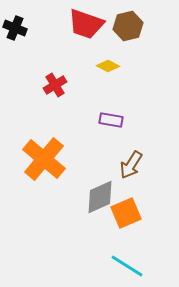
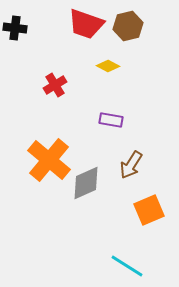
black cross: rotated 15 degrees counterclockwise
orange cross: moved 5 px right, 1 px down
gray diamond: moved 14 px left, 14 px up
orange square: moved 23 px right, 3 px up
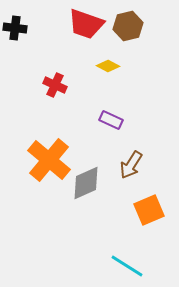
red cross: rotated 35 degrees counterclockwise
purple rectangle: rotated 15 degrees clockwise
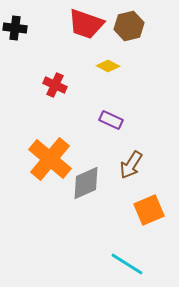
brown hexagon: moved 1 px right
orange cross: moved 1 px right, 1 px up
cyan line: moved 2 px up
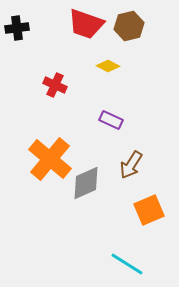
black cross: moved 2 px right; rotated 15 degrees counterclockwise
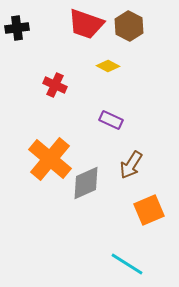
brown hexagon: rotated 20 degrees counterclockwise
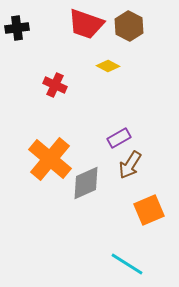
purple rectangle: moved 8 px right, 18 px down; rotated 55 degrees counterclockwise
brown arrow: moved 1 px left
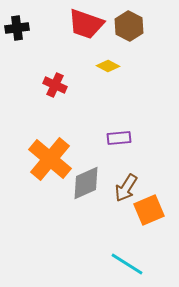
purple rectangle: rotated 25 degrees clockwise
brown arrow: moved 4 px left, 23 px down
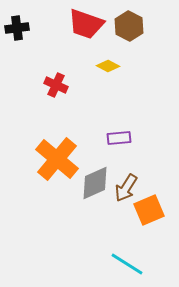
red cross: moved 1 px right
orange cross: moved 7 px right
gray diamond: moved 9 px right
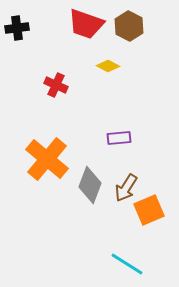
orange cross: moved 10 px left
gray diamond: moved 5 px left, 2 px down; rotated 45 degrees counterclockwise
